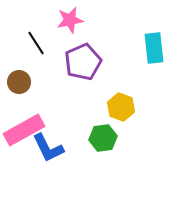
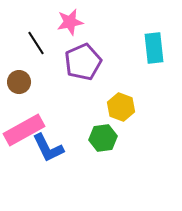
pink star: moved 2 px down
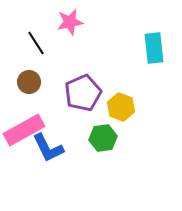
purple pentagon: moved 31 px down
brown circle: moved 10 px right
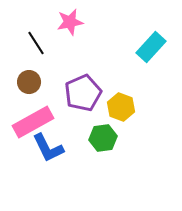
cyan rectangle: moved 3 px left, 1 px up; rotated 48 degrees clockwise
pink rectangle: moved 9 px right, 8 px up
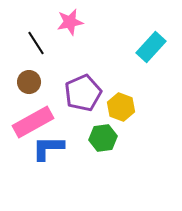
blue L-shape: rotated 116 degrees clockwise
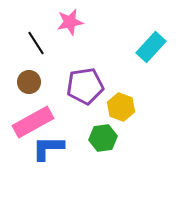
purple pentagon: moved 2 px right, 7 px up; rotated 15 degrees clockwise
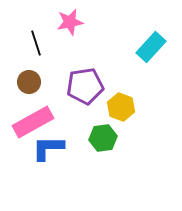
black line: rotated 15 degrees clockwise
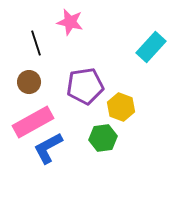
pink star: rotated 24 degrees clockwise
blue L-shape: rotated 28 degrees counterclockwise
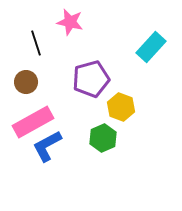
brown circle: moved 3 px left
purple pentagon: moved 6 px right, 7 px up; rotated 6 degrees counterclockwise
green hexagon: rotated 16 degrees counterclockwise
blue L-shape: moved 1 px left, 2 px up
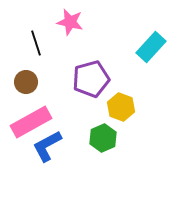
pink rectangle: moved 2 px left
